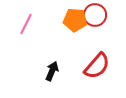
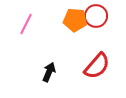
red circle: moved 1 px right, 1 px down
black arrow: moved 3 px left, 1 px down
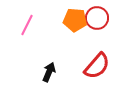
red circle: moved 1 px right, 2 px down
pink line: moved 1 px right, 1 px down
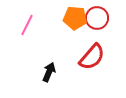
orange pentagon: moved 2 px up
red semicircle: moved 5 px left, 9 px up
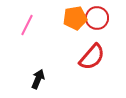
orange pentagon: rotated 15 degrees counterclockwise
black arrow: moved 11 px left, 7 px down
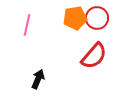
pink line: rotated 15 degrees counterclockwise
red semicircle: moved 2 px right, 1 px up
